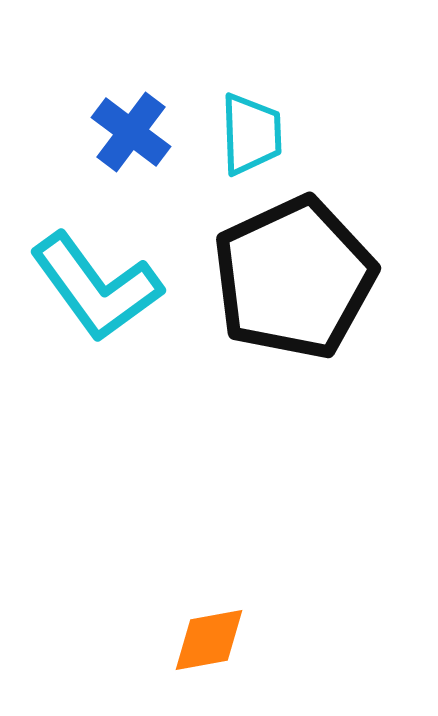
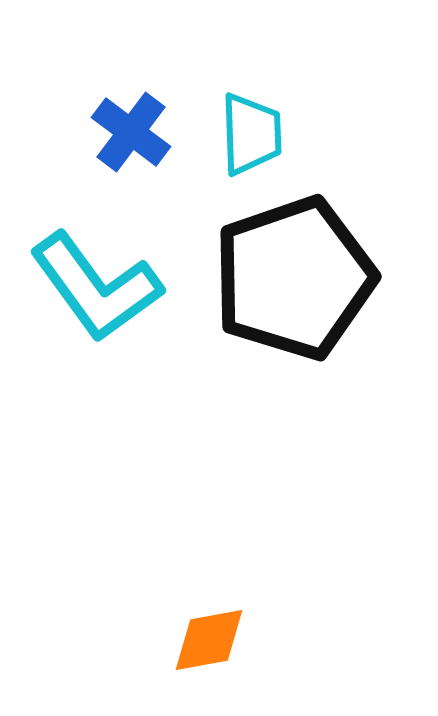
black pentagon: rotated 6 degrees clockwise
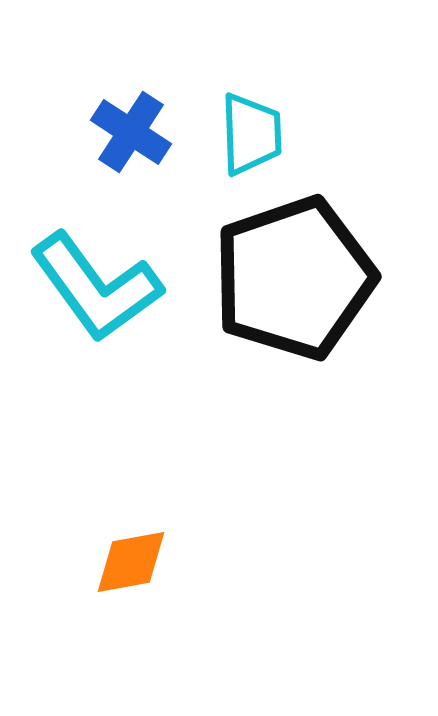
blue cross: rotated 4 degrees counterclockwise
orange diamond: moved 78 px left, 78 px up
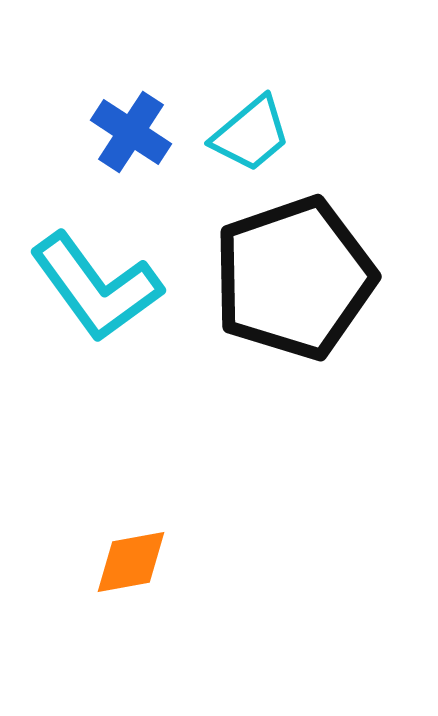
cyan trapezoid: rotated 52 degrees clockwise
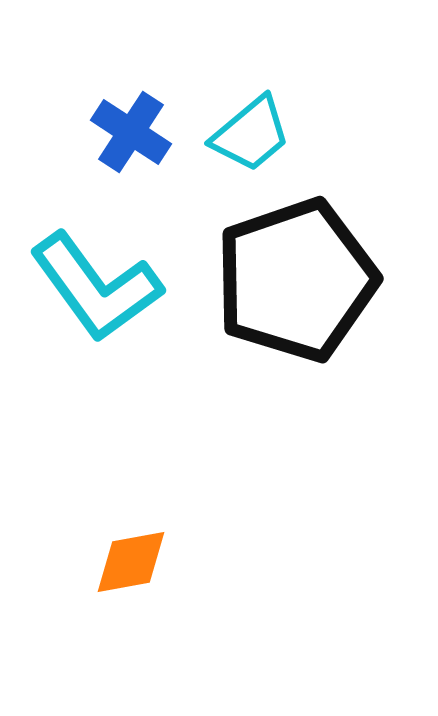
black pentagon: moved 2 px right, 2 px down
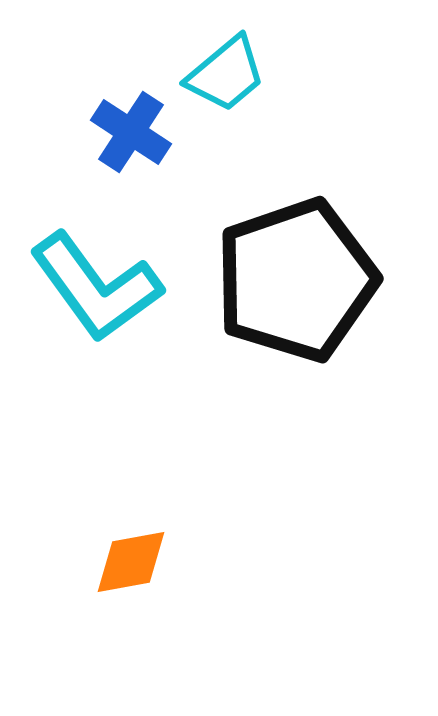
cyan trapezoid: moved 25 px left, 60 px up
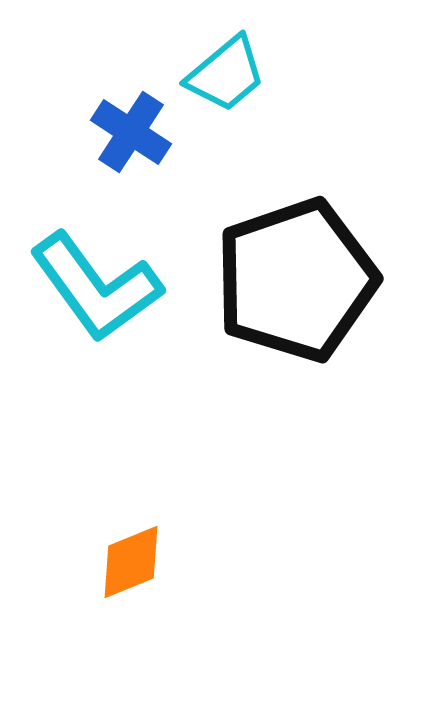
orange diamond: rotated 12 degrees counterclockwise
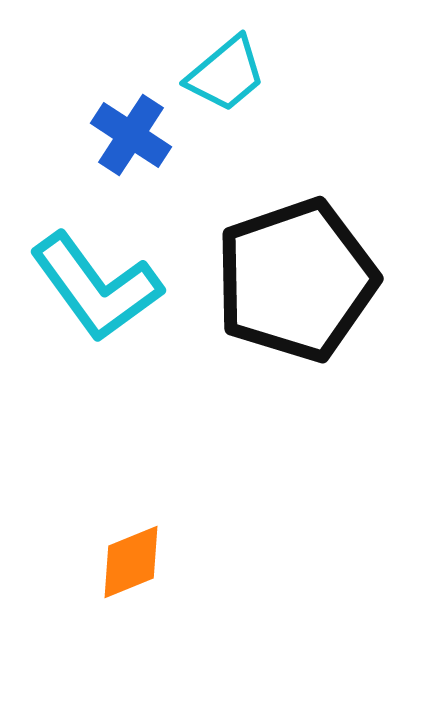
blue cross: moved 3 px down
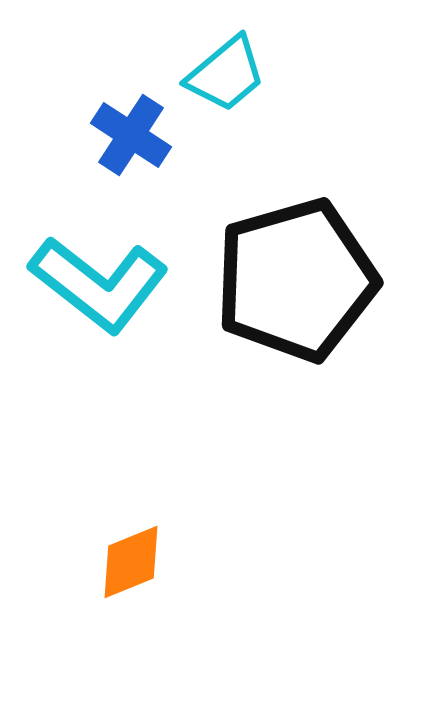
black pentagon: rotated 3 degrees clockwise
cyan L-shape: moved 3 px right, 3 px up; rotated 16 degrees counterclockwise
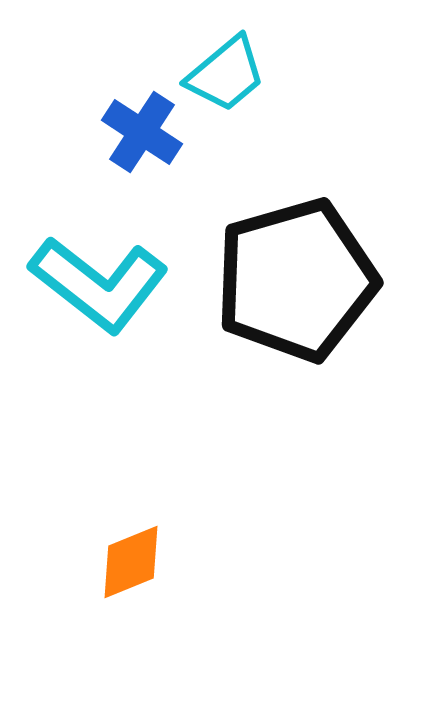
blue cross: moved 11 px right, 3 px up
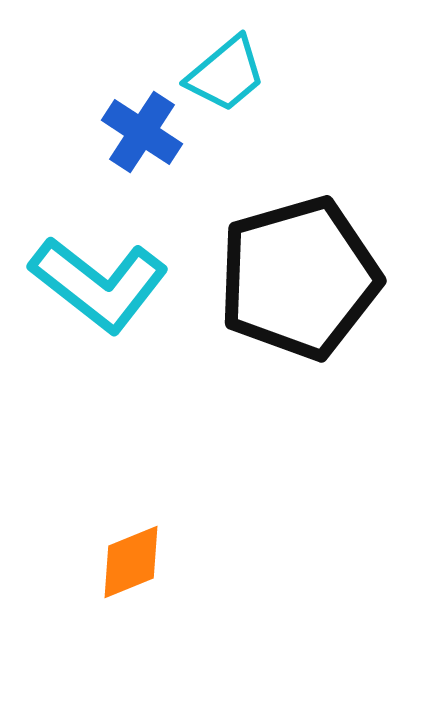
black pentagon: moved 3 px right, 2 px up
